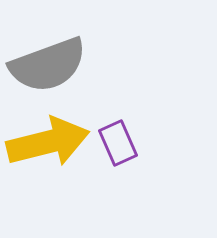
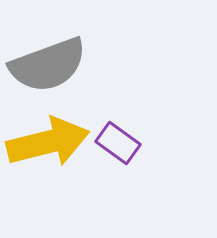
purple rectangle: rotated 30 degrees counterclockwise
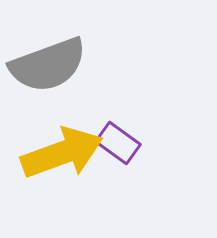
yellow arrow: moved 14 px right, 11 px down; rotated 6 degrees counterclockwise
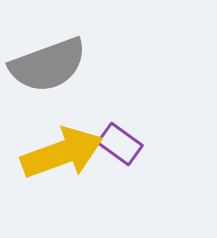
purple rectangle: moved 2 px right, 1 px down
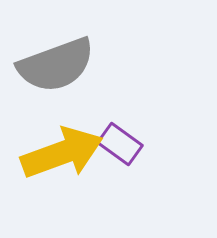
gray semicircle: moved 8 px right
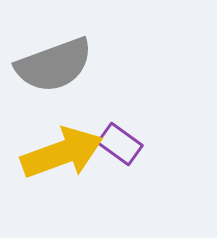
gray semicircle: moved 2 px left
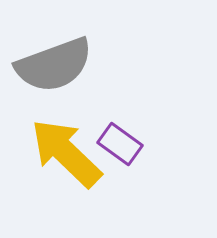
yellow arrow: moved 4 px right; rotated 116 degrees counterclockwise
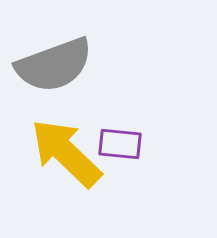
purple rectangle: rotated 30 degrees counterclockwise
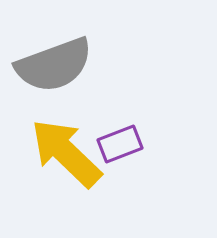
purple rectangle: rotated 27 degrees counterclockwise
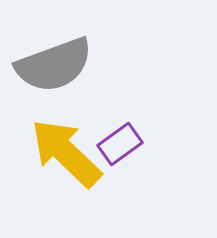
purple rectangle: rotated 15 degrees counterclockwise
